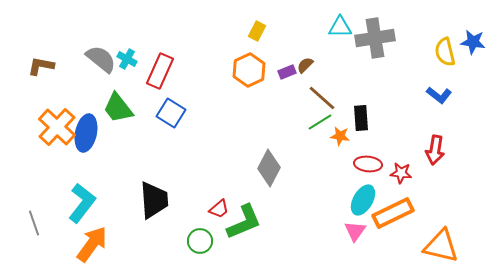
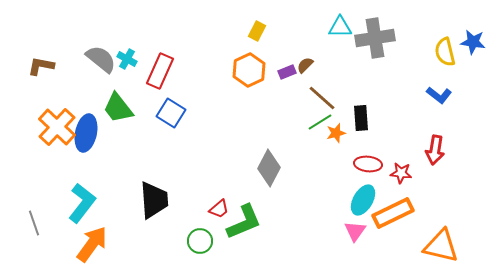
orange star: moved 4 px left, 3 px up; rotated 24 degrees counterclockwise
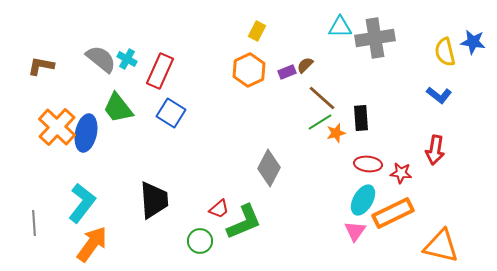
gray line: rotated 15 degrees clockwise
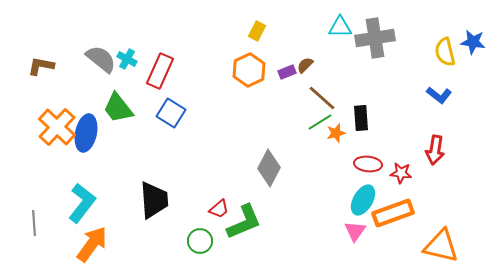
orange rectangle: rotated 6 degrees clockwise
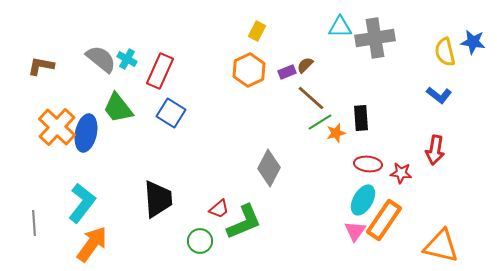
brown line: moved 11 px left
black trapezoid: moved 4 px right, 1 px up
orange rectangle: moved 9 px left, 7 px down; rotated 36 degrees counterclockwise
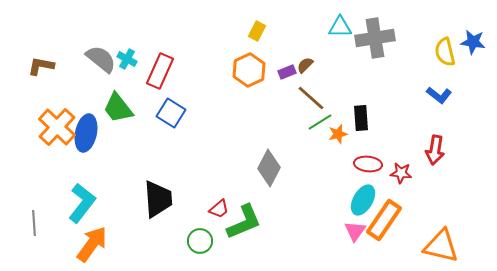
orange star: moved 2 px right, 1 px down
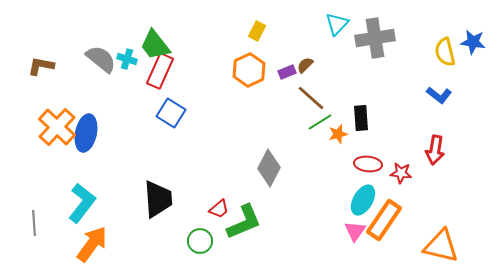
cyan triangle: moved 3 px left, 3 px up; rotated 45 degrees counterclockwise
cyan cross: rotated 12 degrees counterclockwise
green trapezoid: moved 37 px right, 63 px up
